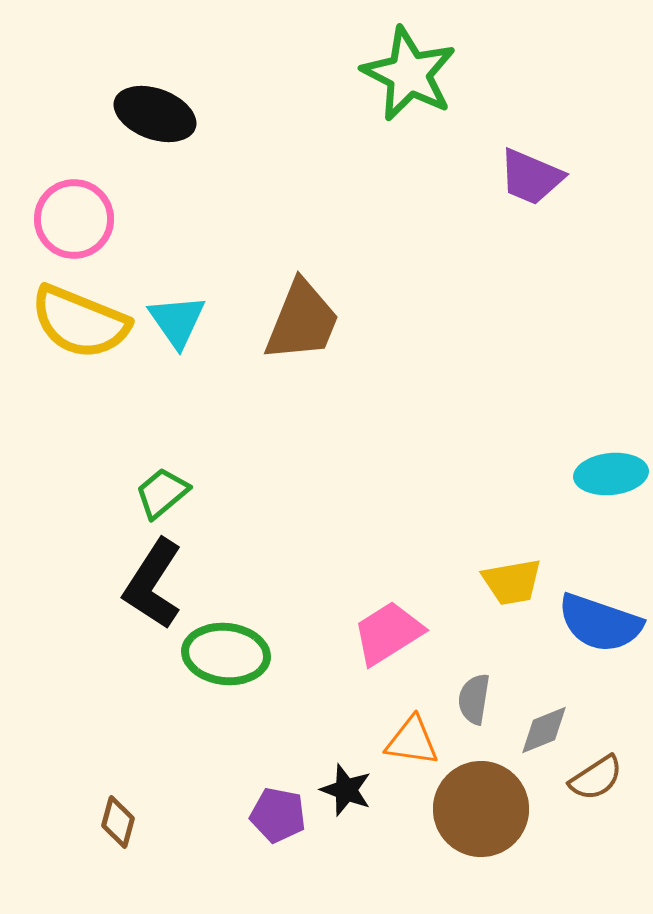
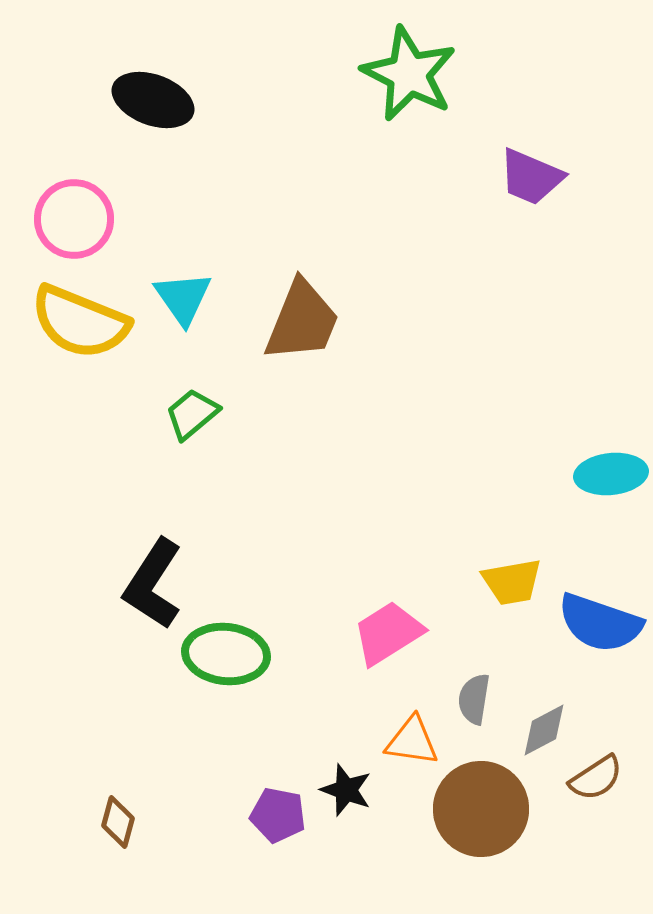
black ellipse: moved 2 px left, 14 px up
cyan triangle: moved 6 px right, 23 px up
green trapezoid: moved 30 px right, 79 px up
gray diamond: rotated 6 degrees counterclockwise
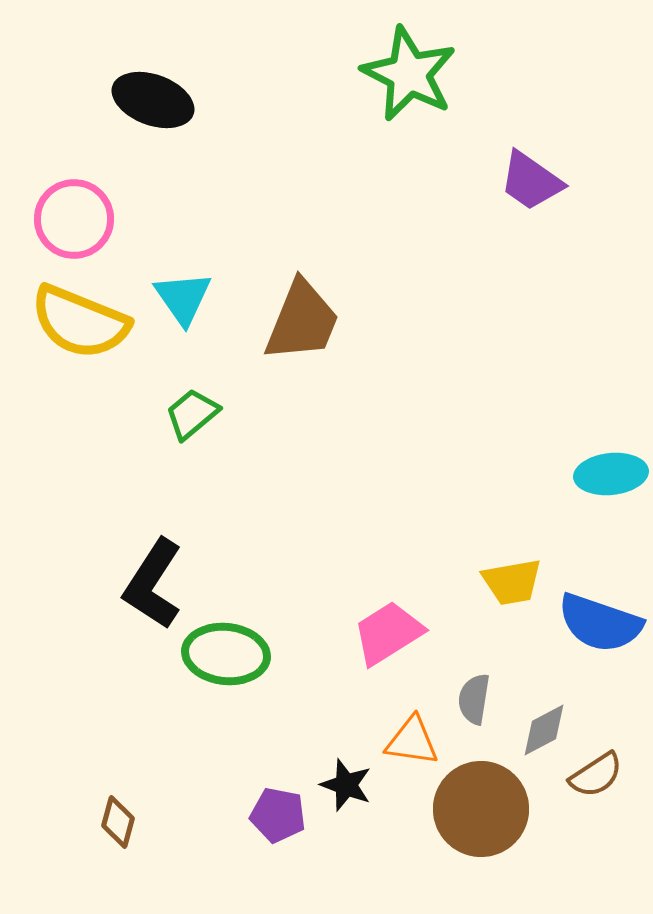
purple trapezoid: moved 4 px down; rotated 12 degrees clockwise
brown semicircle: moved 3 px up
black star: moved 5 px up
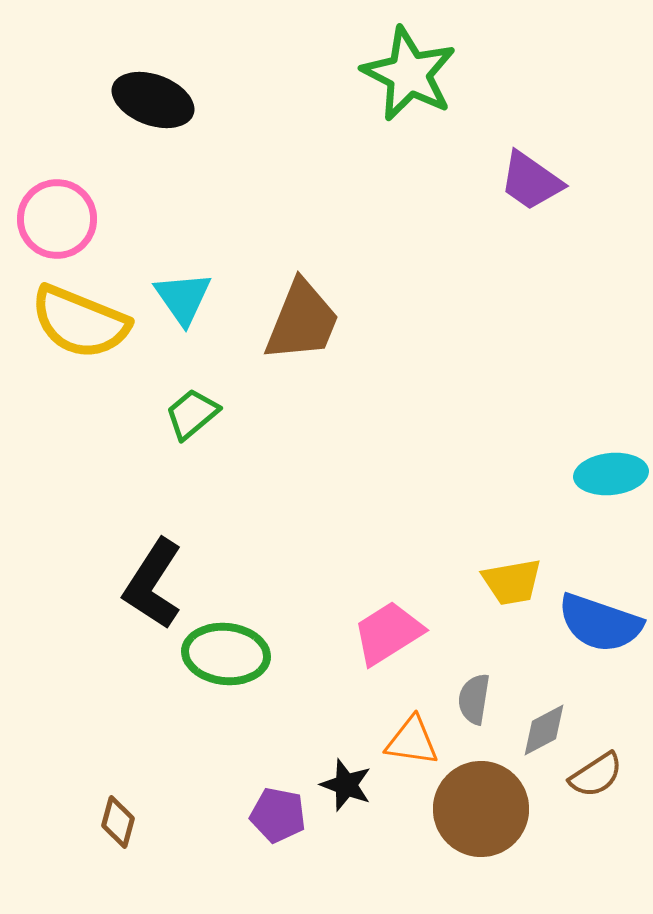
pink circle: moved 17 px left
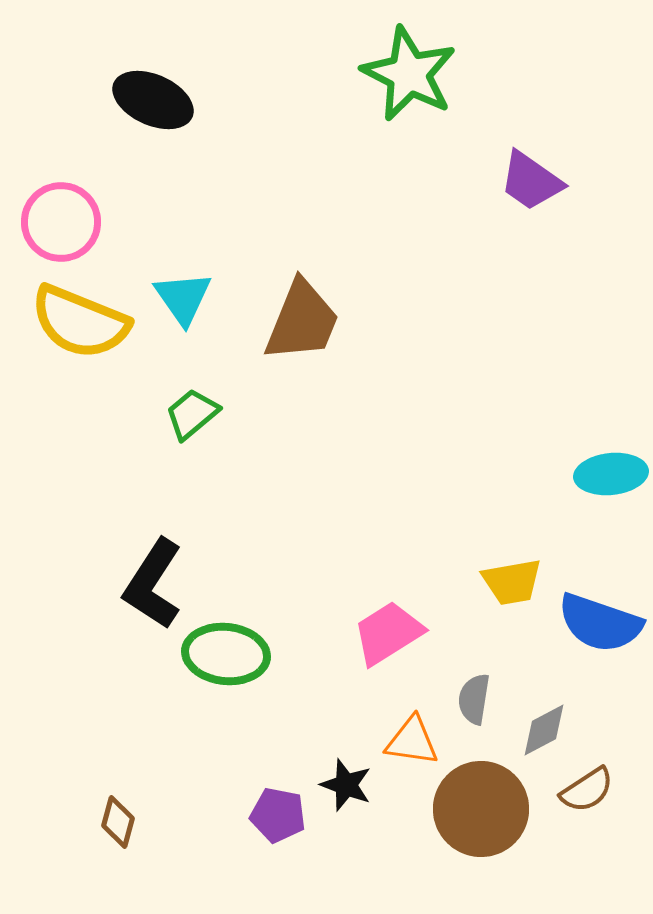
black ellipse: rotated 4 degrees clockwise
pink circle: moved 4 px right, 3 px down
brown semicircle: moved 9 px left, 15 px down
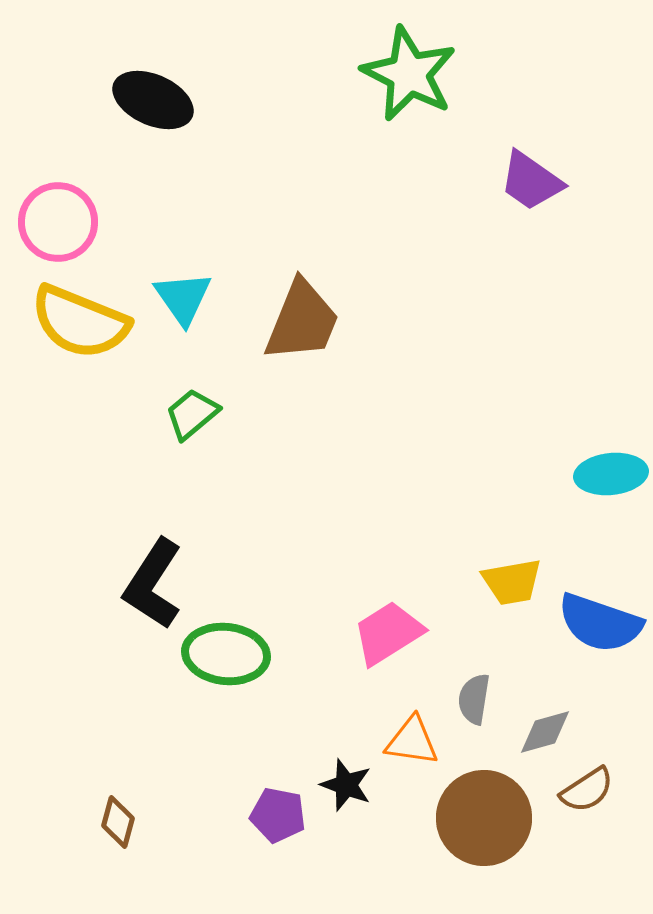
pink circle: moved 3 px left
gray diamond: moved 1 px right, 2 px down; rotated 12 degrees clockwise
brown circle: moved 3 px right, 9 px down
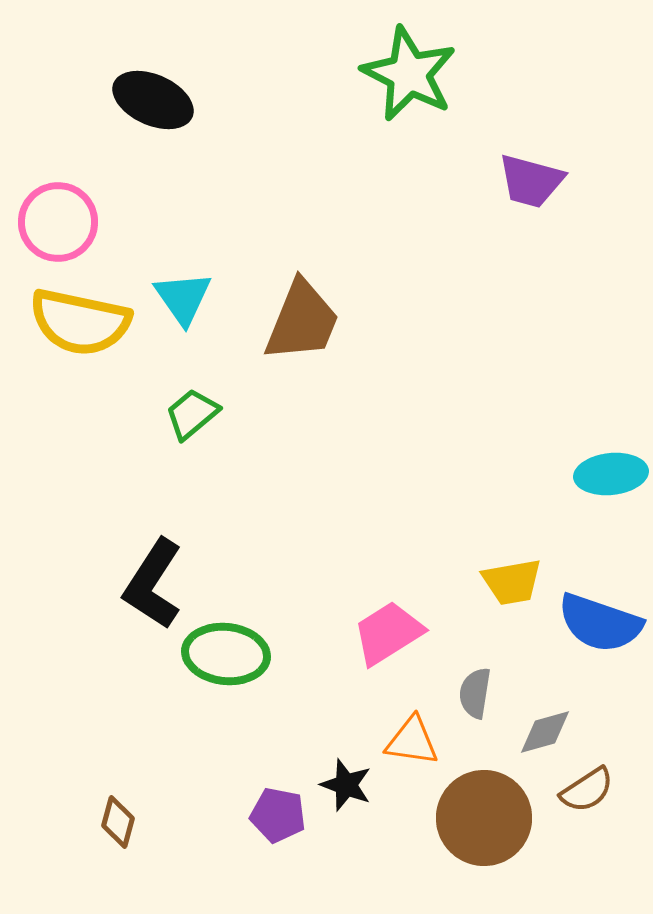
purple trapezoid: rotated 20 degrees counterclockwise
yellow semicircle: rotated 10 degrees counterclockwise
gray semicircle: moved 1 px right, 6 px up
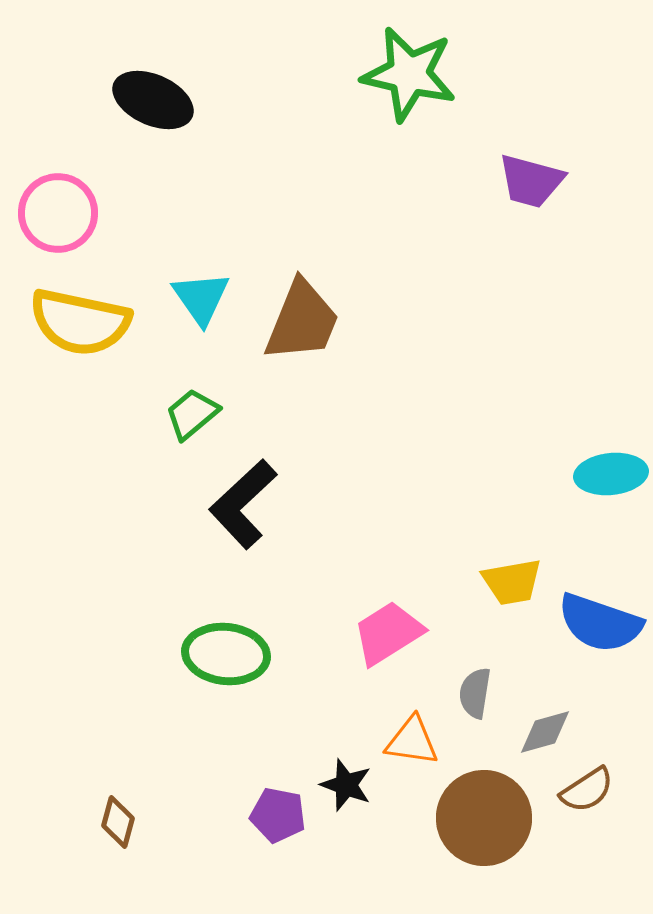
green star: rotated 14 degrees counterclockwise
pink circle: moved 9 px up
cyan triangle: moved 18 px right
black L-shape: moved 90 px right, 80 px up; rotated 14 degrees clockwise
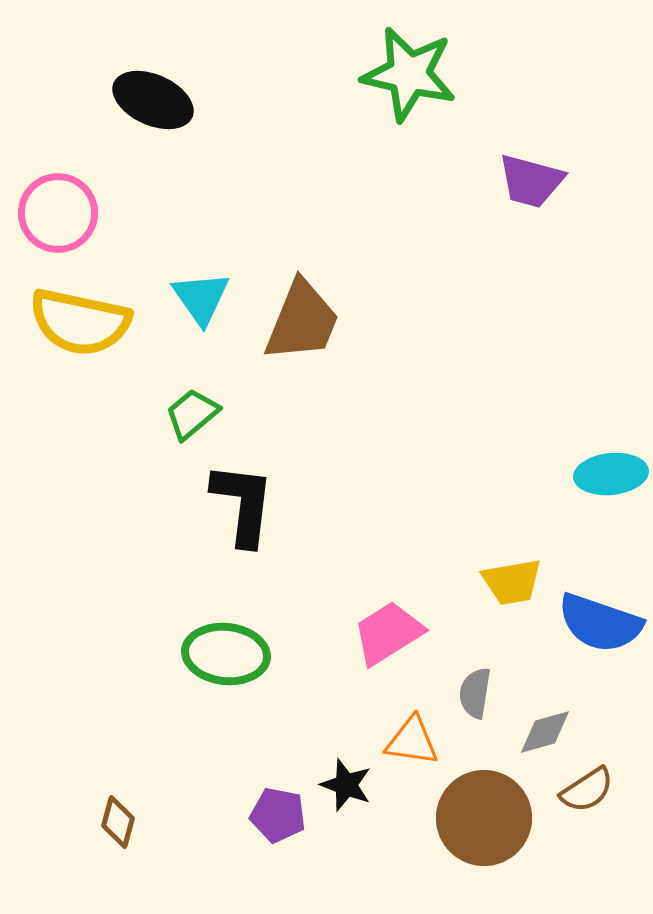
black L-shape: rotated 140 degrees clockwise
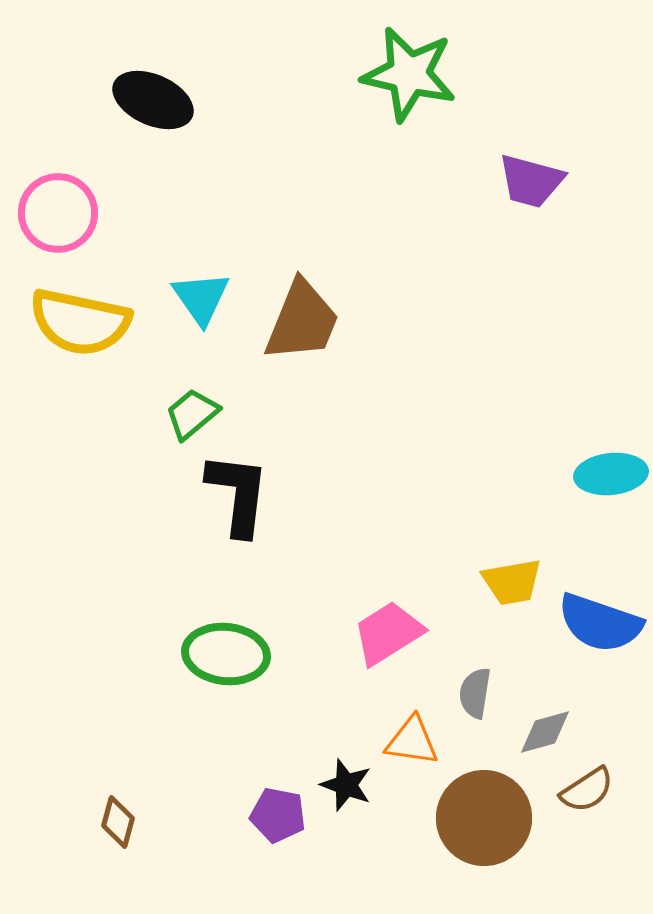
black L-shape: moved 5 px left, 10 px up
